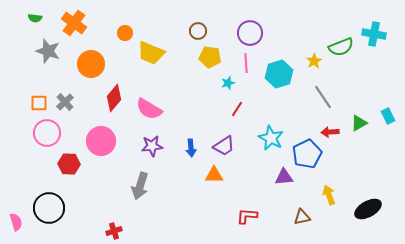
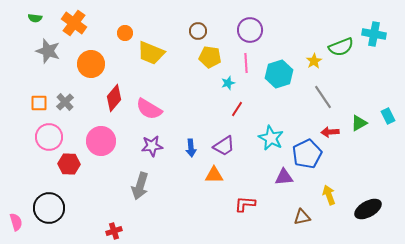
purple circle at (250, 33): moved 3 px up
pink circle at (47, 133): moved 2 px right, 4 px down
red L-shape at (247, 216): moved 2 px left, 12 px up
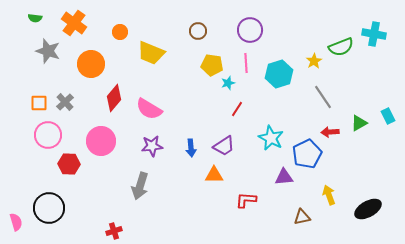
orange circle at (125, 33): moved 5 px left, 1 px up
yellow pentagon at (210, 57): moved 2 px right, 8 px down
pink circle at (49, 137): moved 1 px left, 2 px up
red L-shape at (245, 204): moved 1 px right, 4 px up
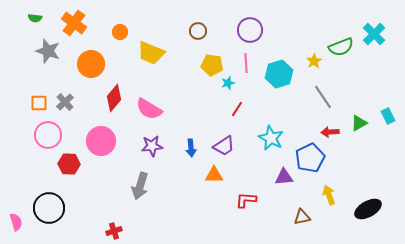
cyan cross at (374, 34): rotated 35 degrees clockwise
blue pentagon at (307, 154): moved 3 px right, 4 px down
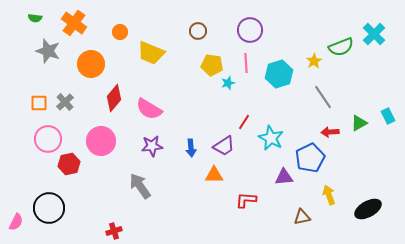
red line at (237, 109): moved 7 px right, 13 px down
pink circle at (48, 135): moved 4 px down
red hexagon at (69, 164): rotated 15 degrees counterclockwise
gray arrow at (140, 186): rotated 128 degrees clockwise
pink semicircle at (16, 222): rotated 42 degrees clockwise
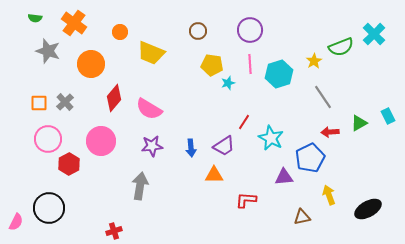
pink line at (246, 63): moved 4 px right, 1 px down
red hexagon at (69, 164): rotated 15 degrees counterclockwise
gray arrow at (140, 186): rotated 44 degrees clockwise
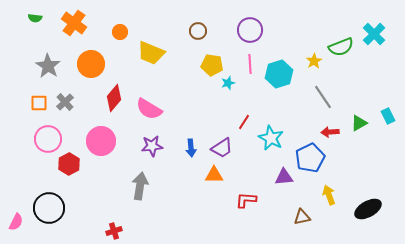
gray star at (48, 51): moved 15 px down; rotated 15 degrees clockwise
purple trapezoid at (224, 146): moved 2 px left, 2 px down
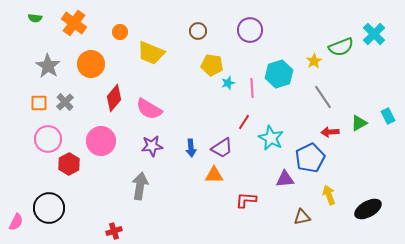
pink line at (250, 64): moved 2 px right, 24 px down
purple triangle at (284, 177): moved 1 px right, 2 px down
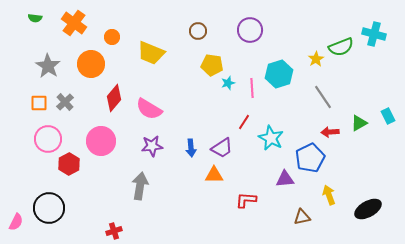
orange circle at (120, 32): moved 8 px left, 5 px down
cyan cross at (374, 34): rotated 30 degrees counterclockwise
yellow star at (314, 61): moved 2 px right, 2 px up
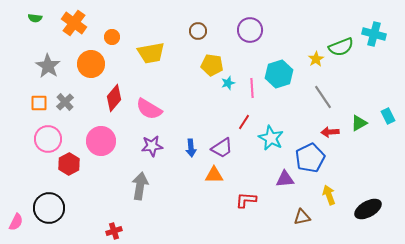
yellow trapezoid at (151, 53): rotated 32 degrees counterclockwise
